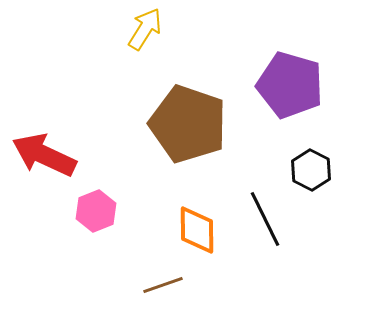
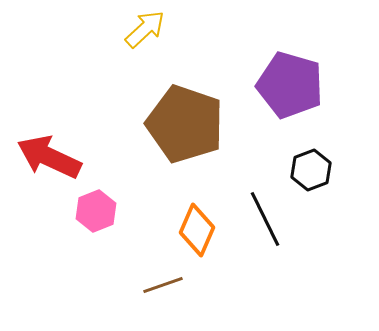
yellow arrow: rotated 15 degrees clockwise
brown pentagon: moved 3 px left
red arrow: moved 5 px right, 2 px down
black hexagon: rotated 12 degrees clockwise
orange diamond: rotated 24 degrees clockwise
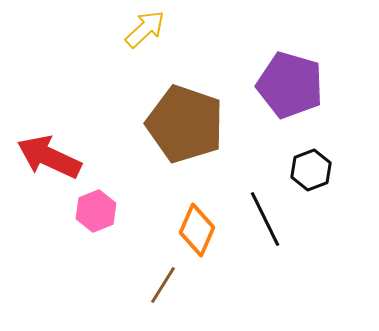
brown line: rotated 39 degrees counterclockwise
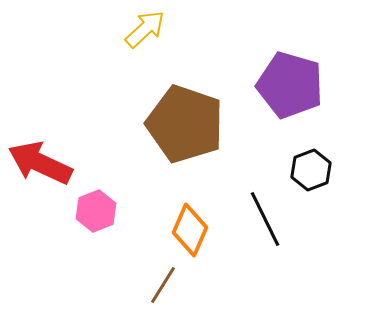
red arrow: moved 9 px left, 6 px down
orange diamond: moved 7 px left
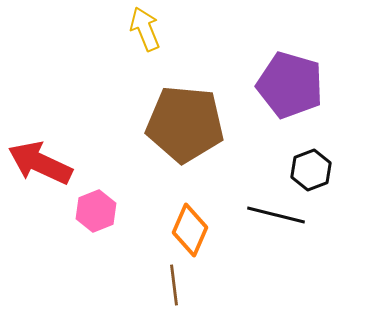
yellow arrow: rotated 69 degrees counterclockwise
brown pentagon: rotated 14 degrees counterclockwise
black line: moved 11 px right, 4 px up; rotated 50 degrees counterclockwise
brown line: moved 11 px right; rotated 39 degrees counterclockwise
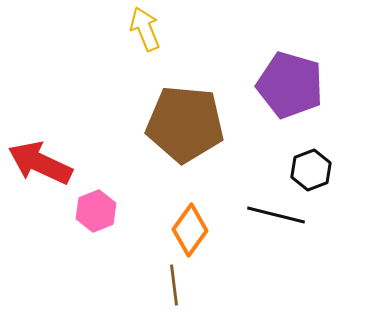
orange diamond: rotated 12 degrees clockwise
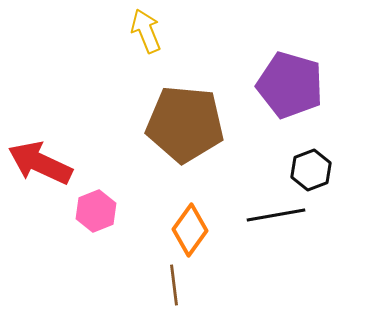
yellow arrow: moved 1 px right, 2 px down
black line: rotated 24 degrees counterclockwise
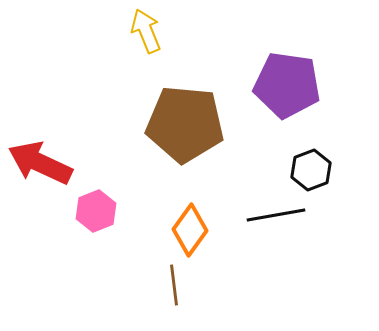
purple pentagon: moved 3 px left; rotated 8 degrees counterclockwise
